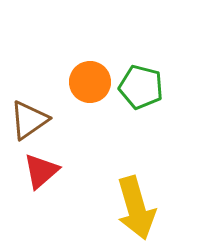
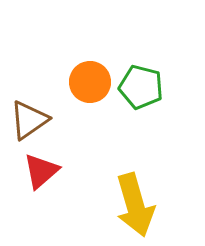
yellow arrow: moved 1 px left, 3 px up
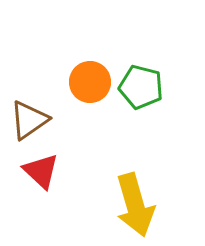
red triangle: rotated 36 degrees counterclockwise
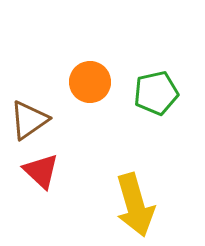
green pentagon: moved 15 px right, 6 px down; rotated 27 degrees counterclockwise
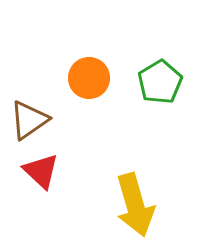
orange circle: moved 1 px left, 4 px up
green pentagon: moved 4 px right, 11 px up; rotated 18 degrees counterclockwise
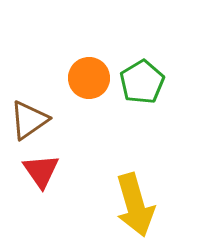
green pentagon: moved 18 px left
red triangle: rotated 12 degrees clockwise
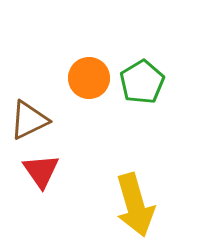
brown triangle: rotated 9 degrees clockwise
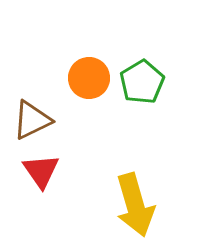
brown triangle: moved 3 px right
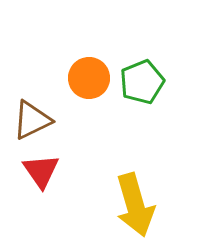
green pentagon: rotated 9 degrees clockwise
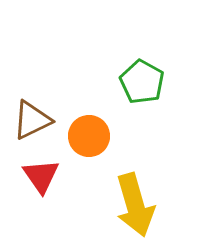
orange circle: moved 58 px down
green pentagon: rotated 21 degrees counterclockwise
red triangle: moved 5 px down
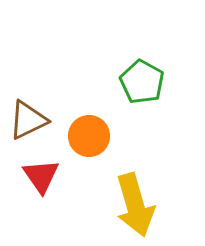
brown triangle: moved 4 px left
